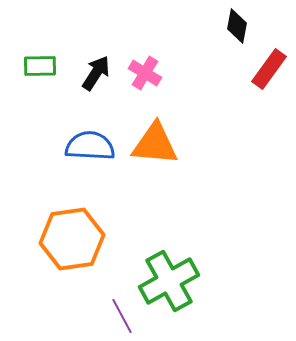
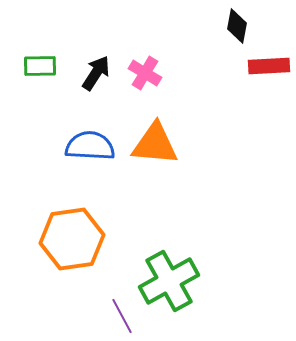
red rectangle: moved 3 px up; rotated 51 degrees clockwise
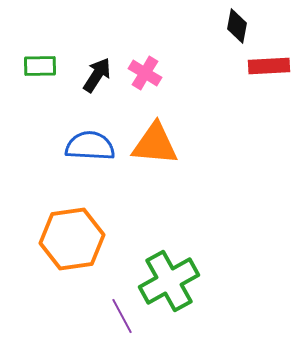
black arrow: moved 1 px right, 2 px down
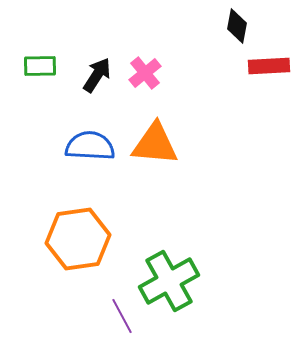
pink cross: rotated 20 degrees clockwise
orange hexagon: moved 6 px right
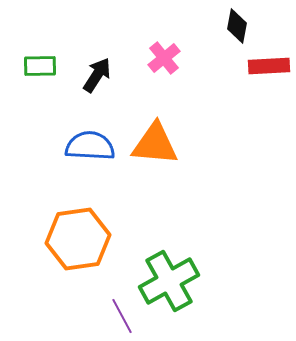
pink cross: moved 19 px right, 15 px up
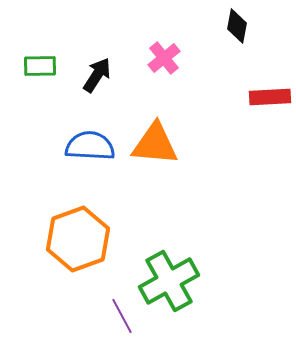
red rectangle: moved 1 px right, 31 px down
orange hexagon: rotated 12 degrees counterclockwise
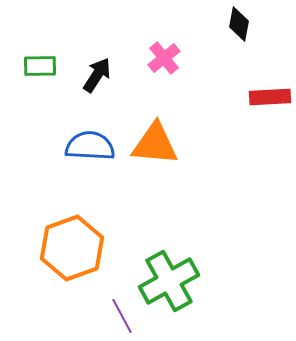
black diamond: moved 2 px right, 2 px up
orange hexagon: moved 6 px left, 9 px down
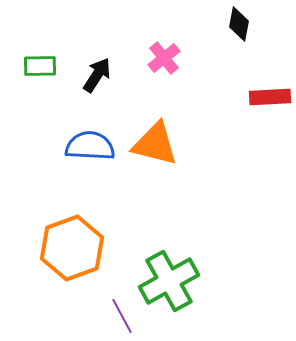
orange triangle: rotated 9 degrees clockwise
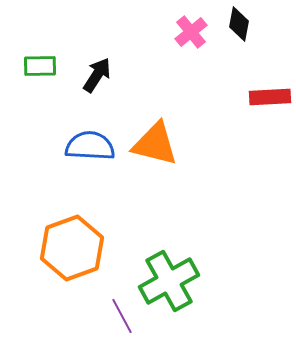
pink cross: moved 27 px right, 26 px up
